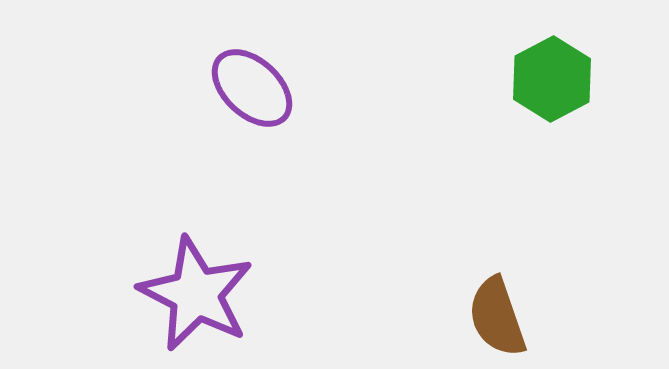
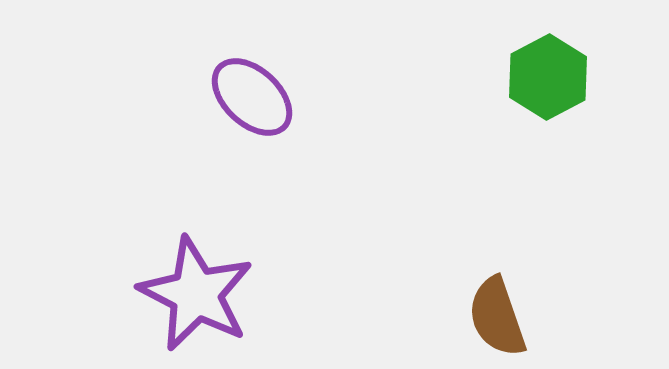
green hexagon: moved 4 px left, 2 px up
purple ellipse: moved 9 px down
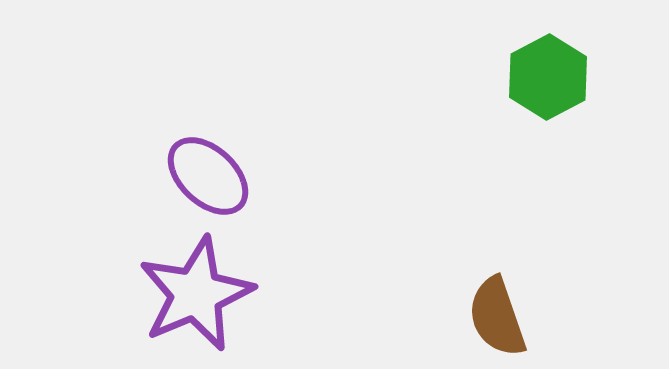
purple ellipse: moved 44 px left, 79 px down
purple star: rotated 22 degrees clockwise
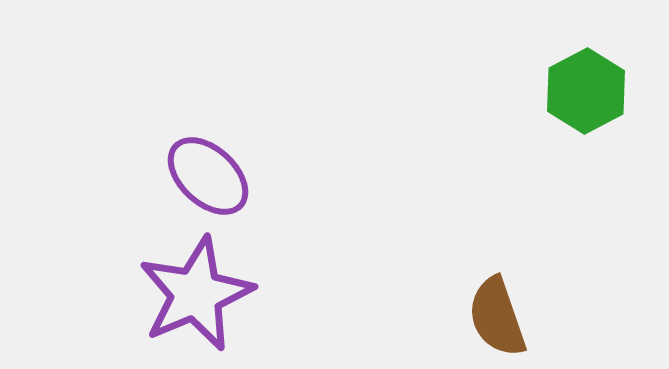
green hexagon: moved 38 px right, 14 px down
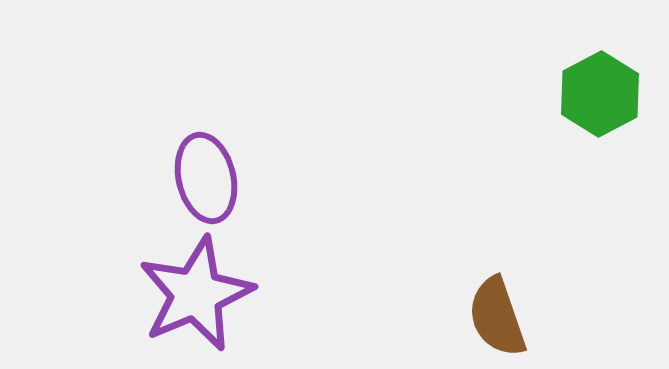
green hexagon: moved 14 px right, 3 px down
purple ellipse: moved 2 px left, 2 px down; rotated 34 degrees clockwise
